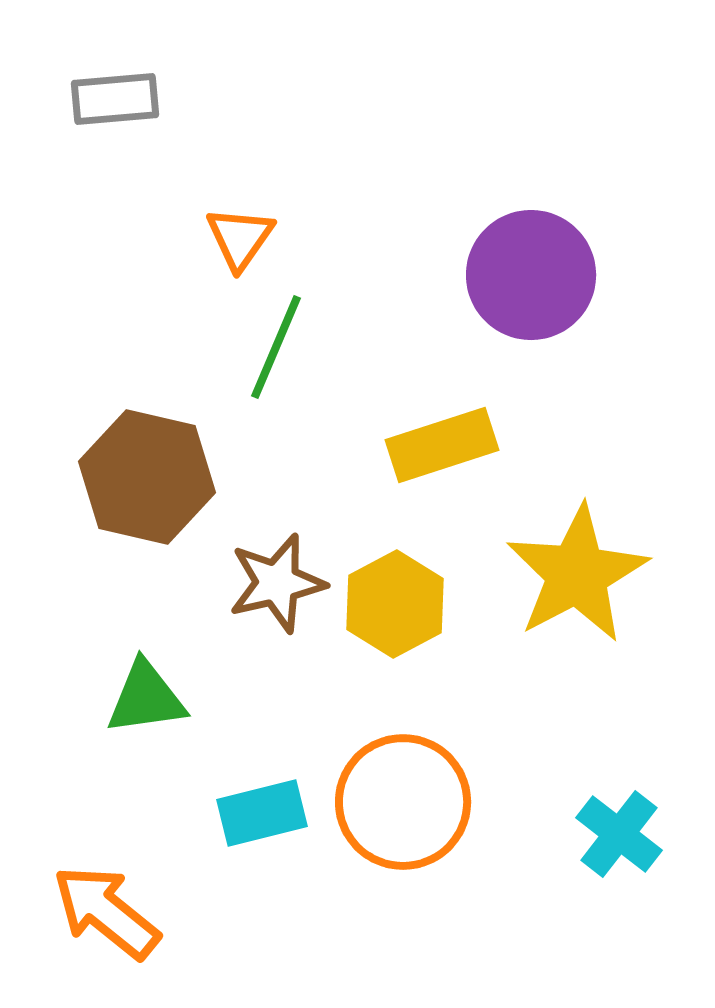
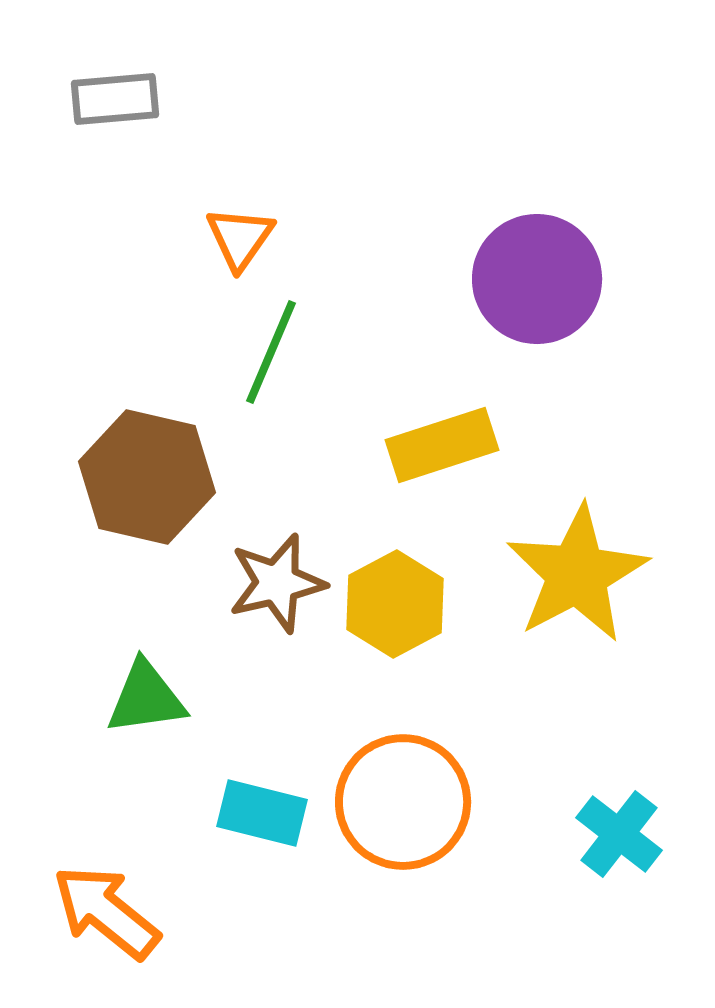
purple circle: moved 6 px right, 4 px down
green line: moved 5 px left, 5 px down
cyan rectangle: rotated 28 degrees clockwise
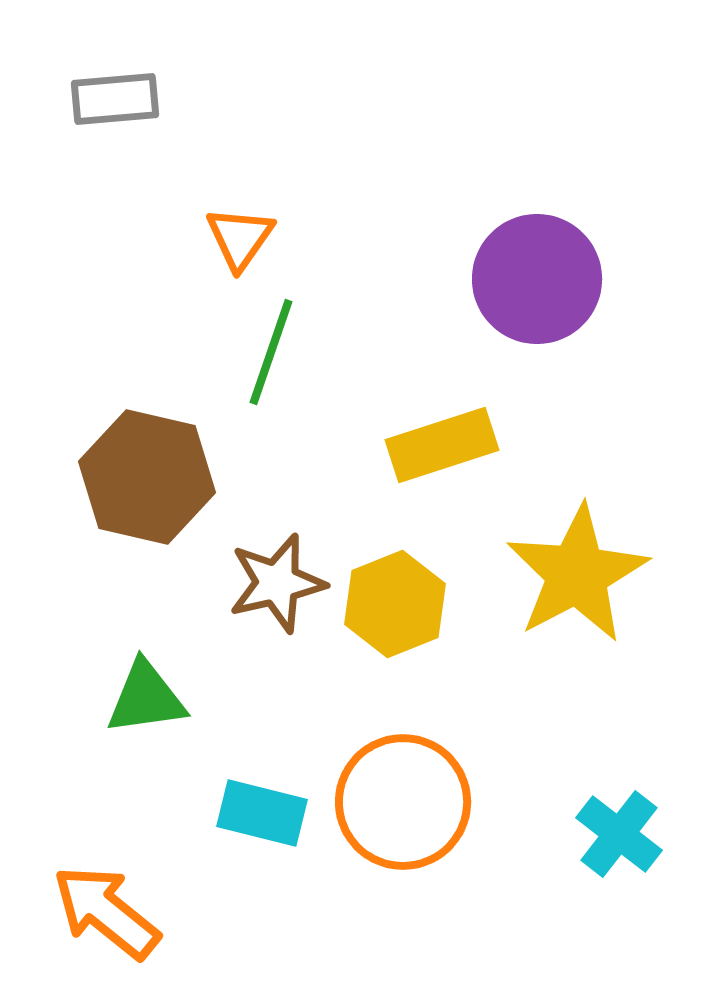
green line: rotated 4 degrees counterclockwise
yellow hexagon: rotated 6 degrees clockwise
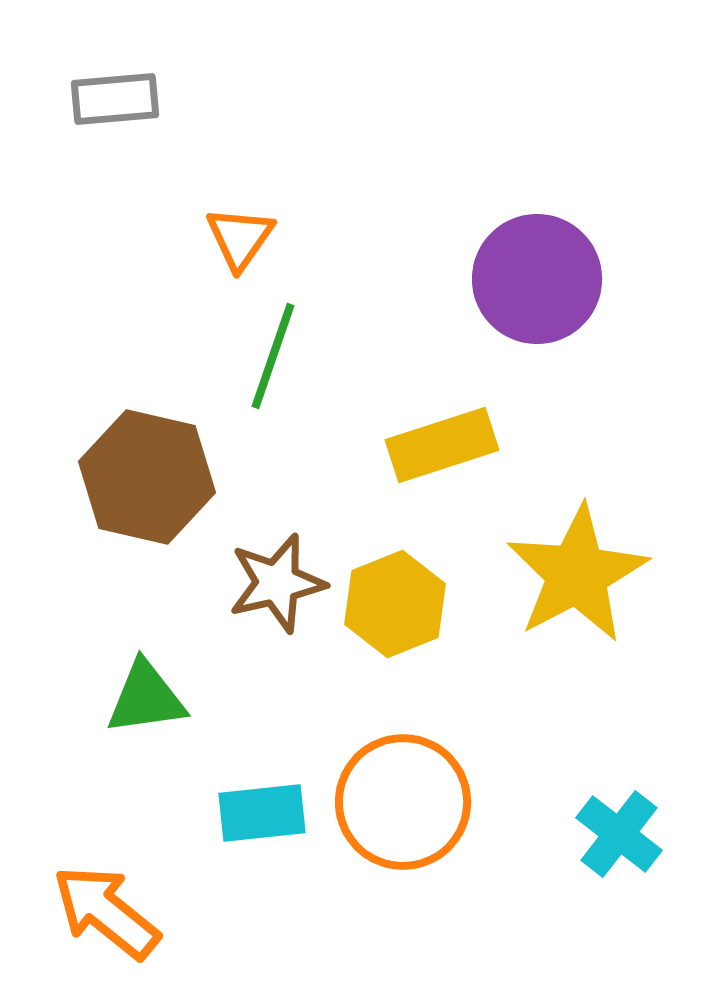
green line: moved 2 px right, 4 px down
cyan rectangle: rotated 20 degrees counterclockwise
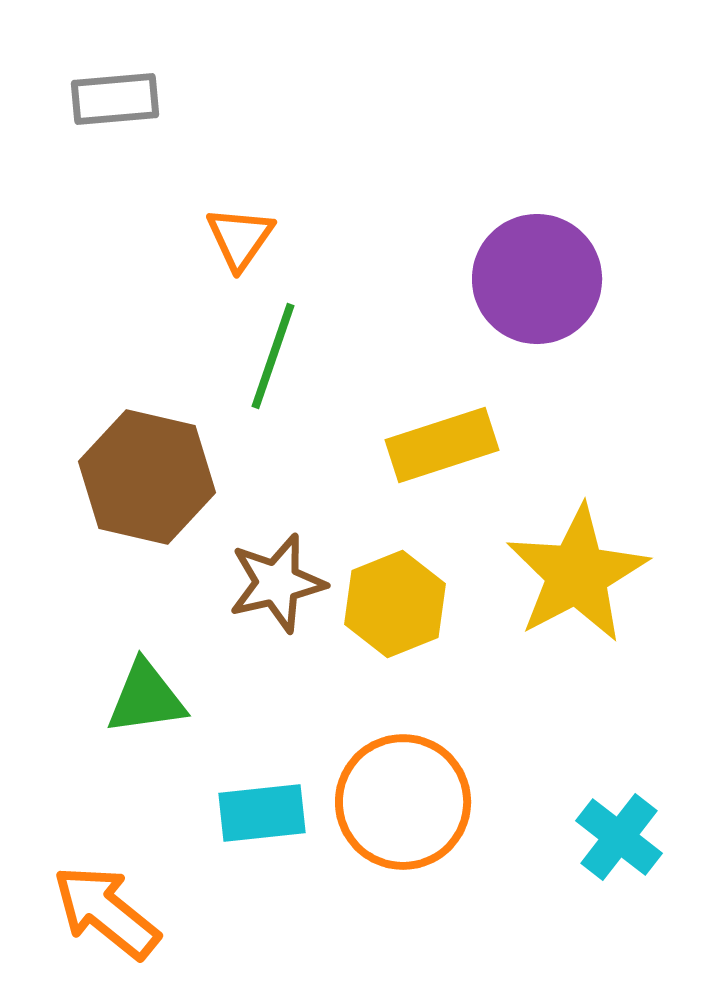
cyan cross: moved 3 px down
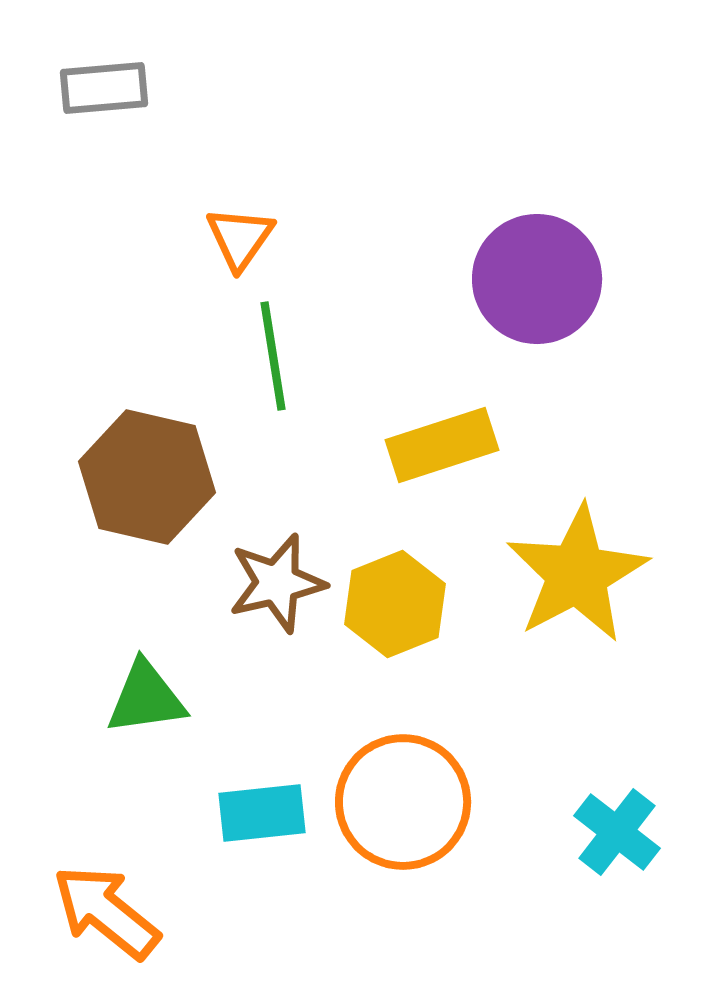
gray rectangle: moved 11 px left, 11 px up
green line: rotated 28 degrees counterclockwise
cyan cross: moved 2 px left, 5 px up
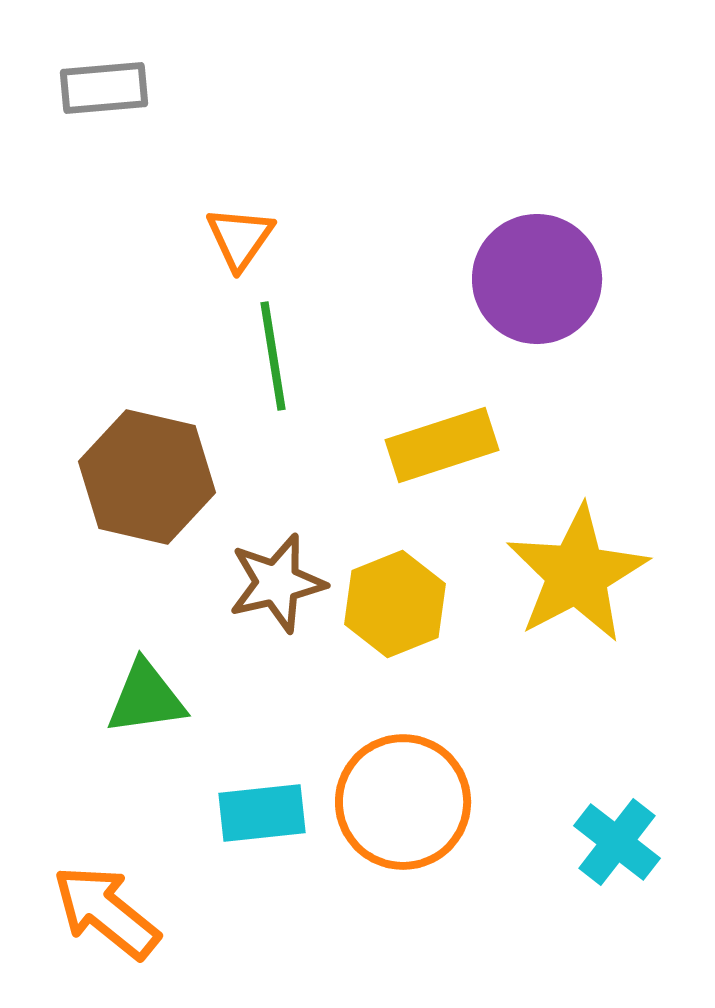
cyan cross: moved 10 px down
